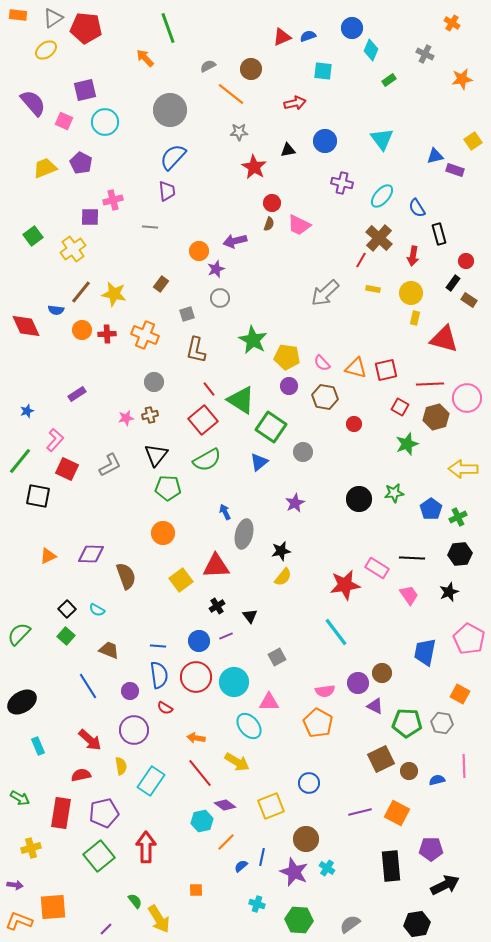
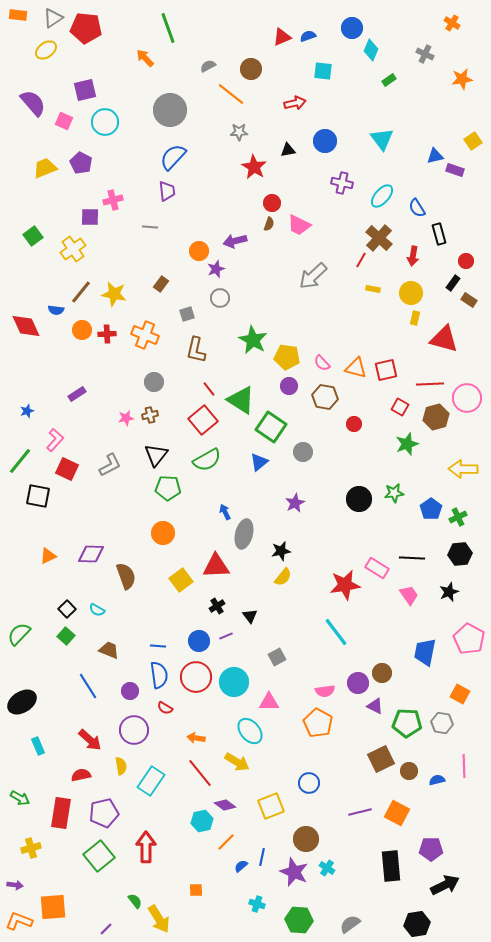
gray arrow at (325, 293): moved 12 px left, 17 px up
cyan ellipse at (249, 726): moved 1 px right, 5 px down
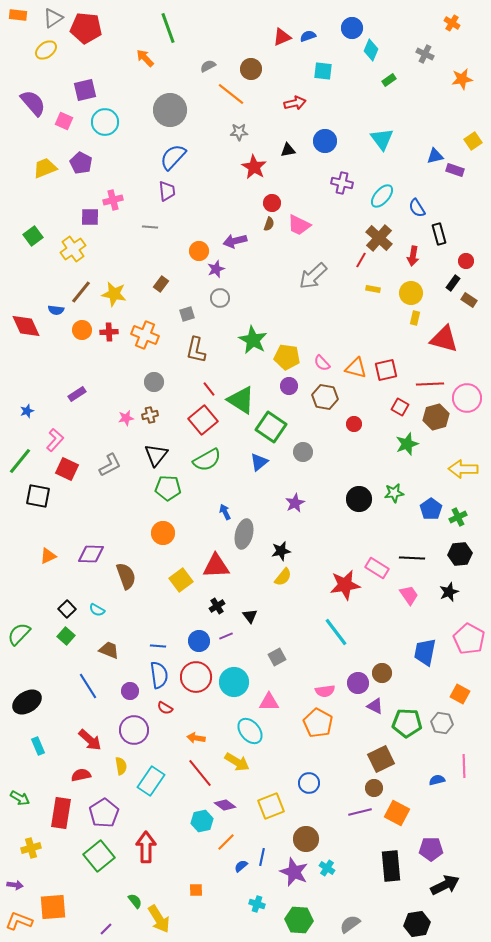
red cross at (107, 334): moved 2 px right, 2 px up
black ellipse at (22, 702): moved 5 px right
brown circle at (409, 771): moved 35 px left, 17 px down
purple pentagon at (104, 813): rotated 20 degrees counterclockwise
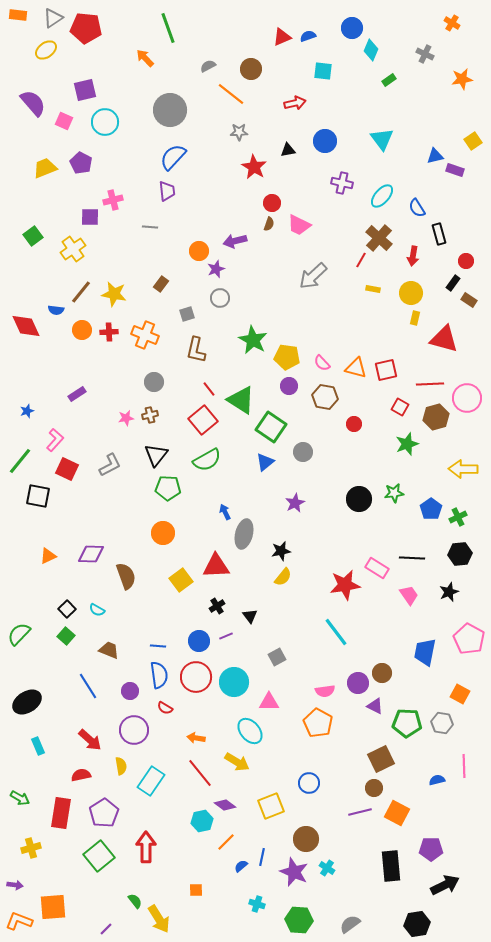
blue triangle at (259, 462): moved 6 px right
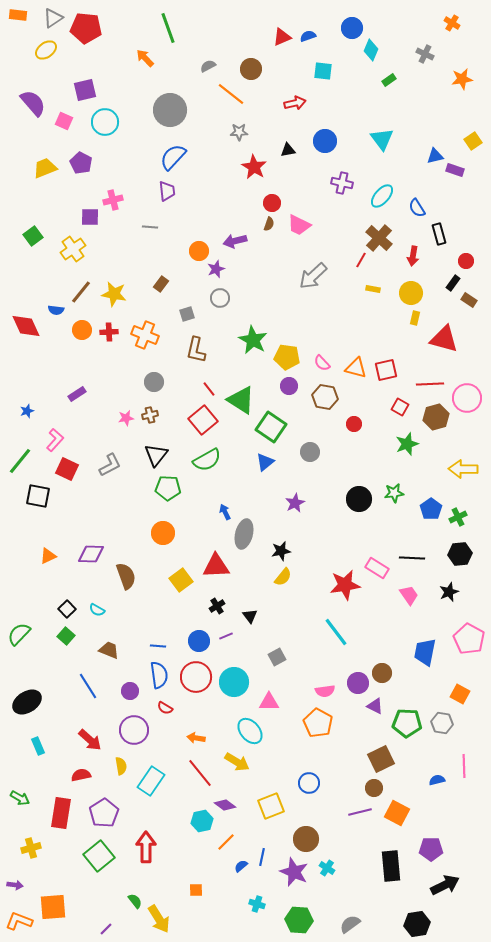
gray circle at (303, 452): moved 7 px right
